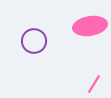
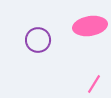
purple circle: moved 4 px right, 1 px up
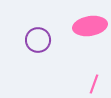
pink line: rotated 12 degrees counterclockwise
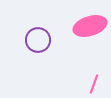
pink ellipse: rotated 8 degrees counterclockwise
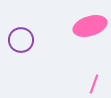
purple circle: moved 17 px left
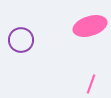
pink line: moved 3 px left
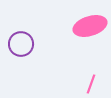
purple circle: moved 4 px down
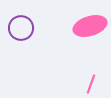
purple circle: moved 16 px up
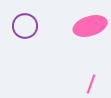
purple circle: moved 4 px right, 2 px up
